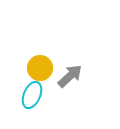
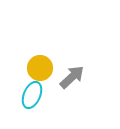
gray arrow: moved 2 px right, 1 px down
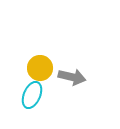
gray arrow: rotated 56 degrees clockwise
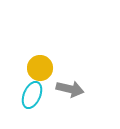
gray arrow: moved 2 px left, 12 px down
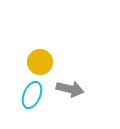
yellow circle: moved 6 px up
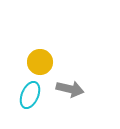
cyan ellipse: moved 2 px left
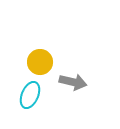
gray arrow: moved 3 px right, 7 px up
